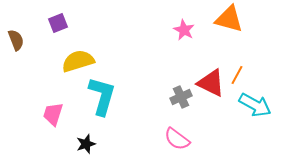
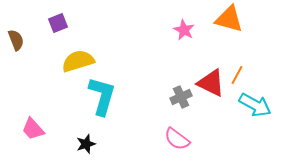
pink trapezoid: moved 20 px left, 15 px down; rotated 60 degrees counterclockwise
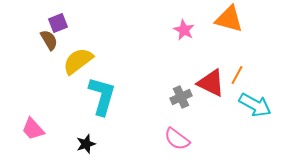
brown semicircle: moved 33 px right; rotated 10 degrees counterclockwise
yellow semicircle: rotated 20 degrees counterclockwise
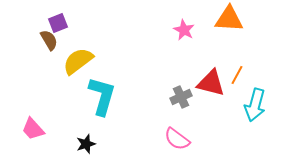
orange triangle: rotated 12 degrees counterclockwise
red triangle: rotated 12 degrees counterclockwise
cyan arrow: rotated 76 degrees clockwise
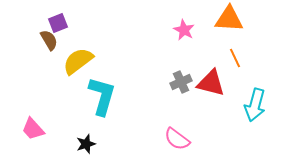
orange line: moved 2 px left, 17 px up; rotated 54 degrees counterclockwise
gray cross: moved 15 px up
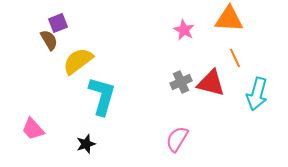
cyan arrow: moved 2 px right, 11 px up
pink semicircle: rotated 84 degrees clockwise
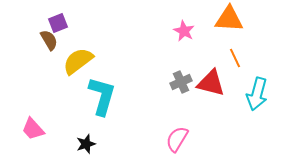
pink star: moved 1 px down
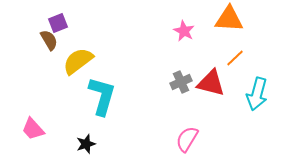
orange line: rotated 72 degrees clockwise
pink semicircle: moved 10 px right
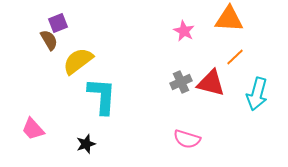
orange line: moved 1 px up
cyan L-shape: rotated 12 degrees counterclockwise
pink semicircle: rotated 104 degrees counterclockwise
